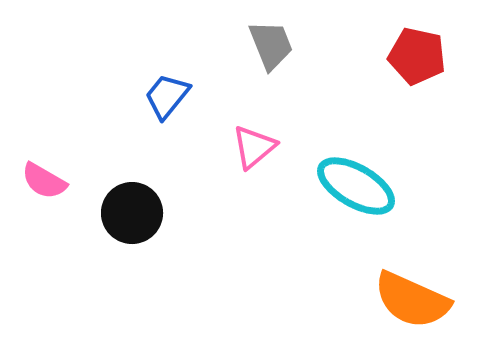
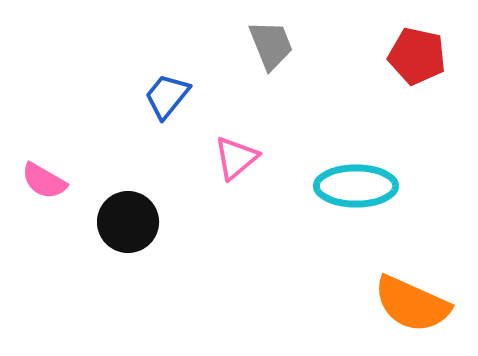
pink triangle: moved 18 px left, 11 px down
cyan ellipse: rotated 30 degrees counterclockwise
black circle: moved 4 px left, 9 px down
orange semicircle: moved 4 px down
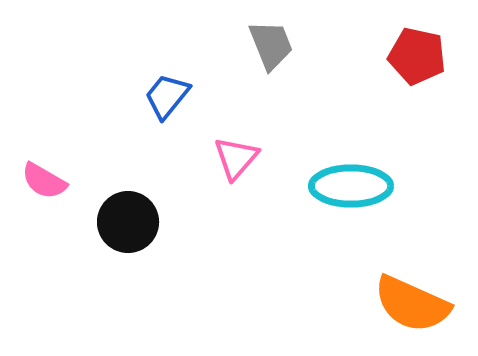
pink triangle: rotated 9 degrees counterclockwise
cyan ellipse: moved 5 px left
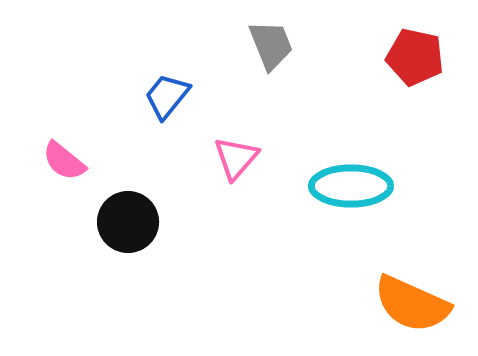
red pentagon: moved 2 px left, 1 px down
pink semicircle: moved 20 px right, 20 px up; rotated 9 degrees clockwise
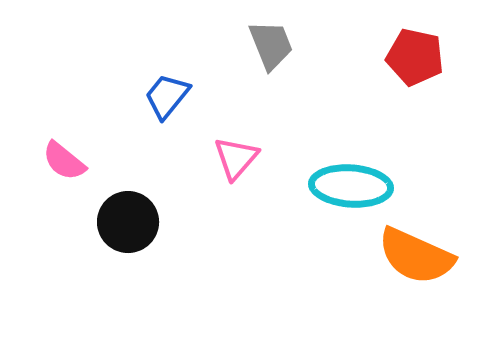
cyan ellipse: rotated 4 degrees clockwise
orange semicircle: moved 4 px right, 48 px up
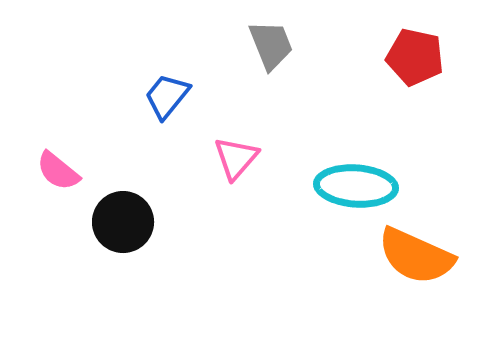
pink semicircle: moved 6 px left, 10 px down
cyan ellipse: moved 5 px right
black circle: moved 5 px left
